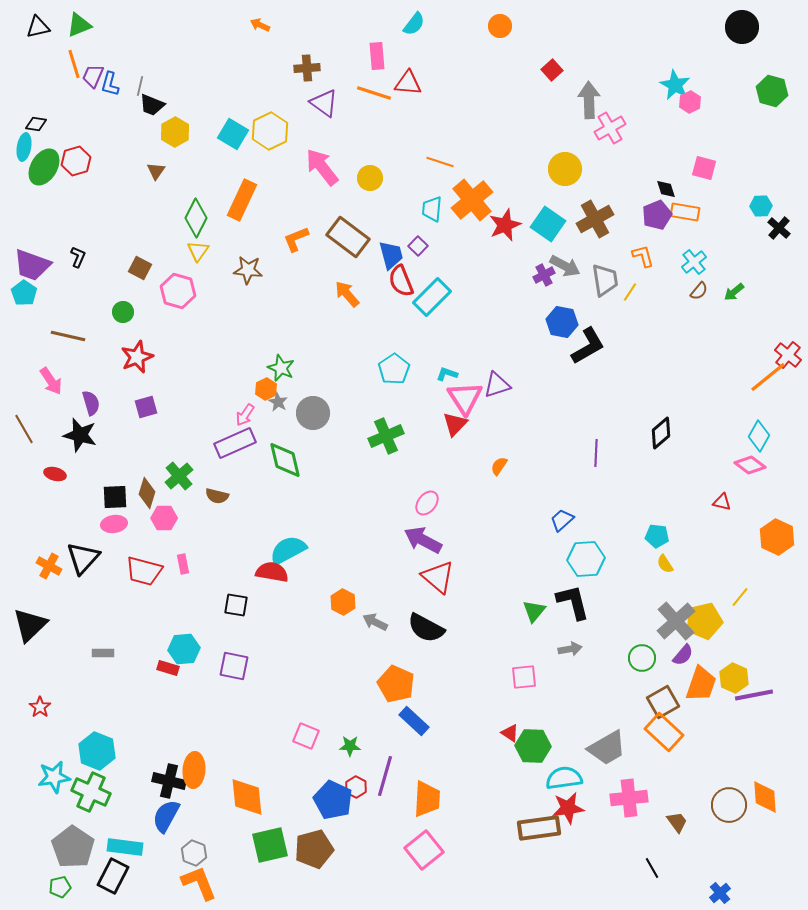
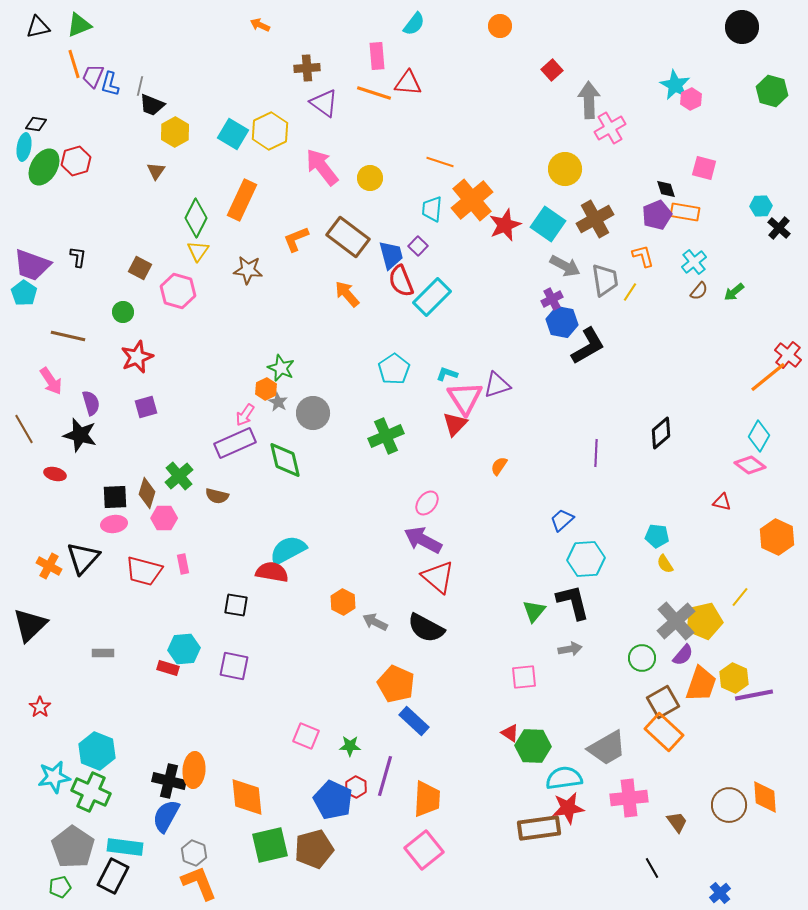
pink hexagon at (690, 102): moved 1 px right, 3 px up
black L-shape at (78, 257): rotated 15 degrees counterclockwise
purple cross at (544, 275): moved 8 px right, 24 px down
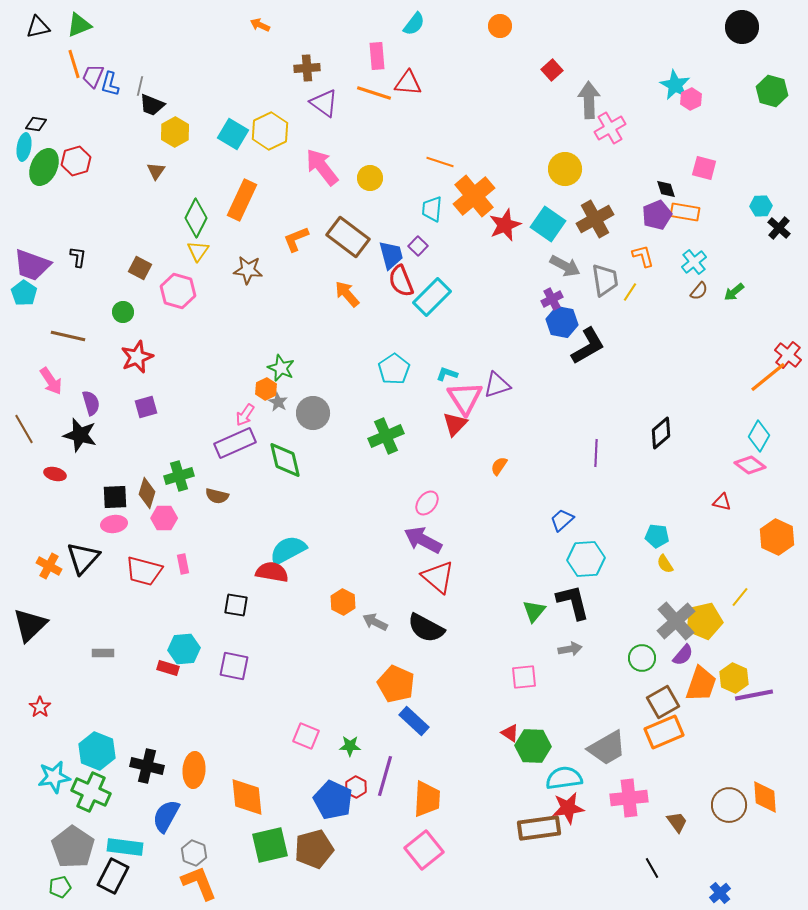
green ellipse at (44, 167): rotated 6 degrees counterclockwise
orange cross at (472, 200): moved 2 px right, 4 px up
green cross at (179, 476): rotated 24 degrees clockwise
orange rectangle at (664, 732): rotated 66 degrees counterclockwise
black cross at (169, 781): moved 22 px left, 15 px up
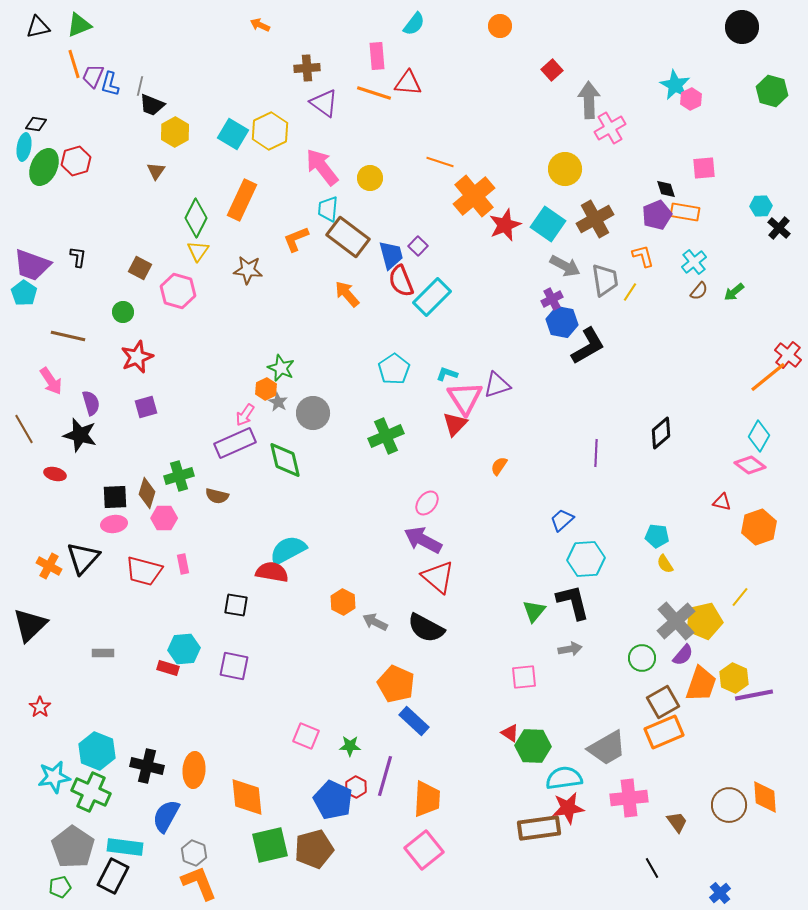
pink square at (704, 168): rotated 20 degrees counterclockwise
cyan trapezoid at (432, 209): moved 104 px left
orange hexagon at (777, 537): moved 18 px left, 10 px up; rotated 16 degrees clockwise
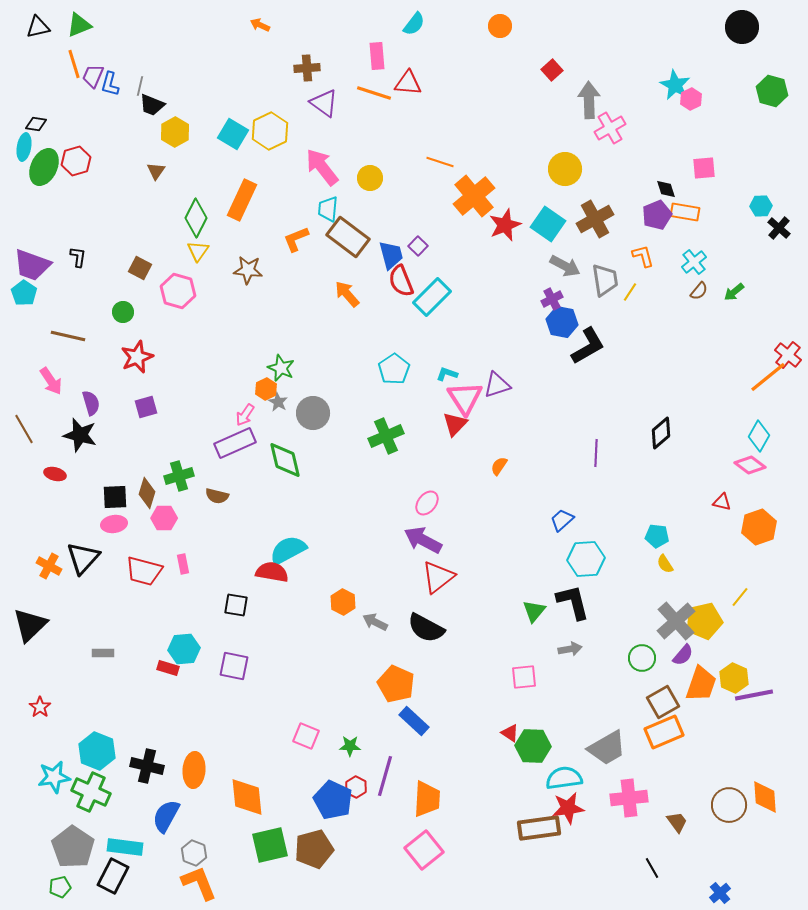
red triangle at (438, 577): rotated 42 degrees clockwise
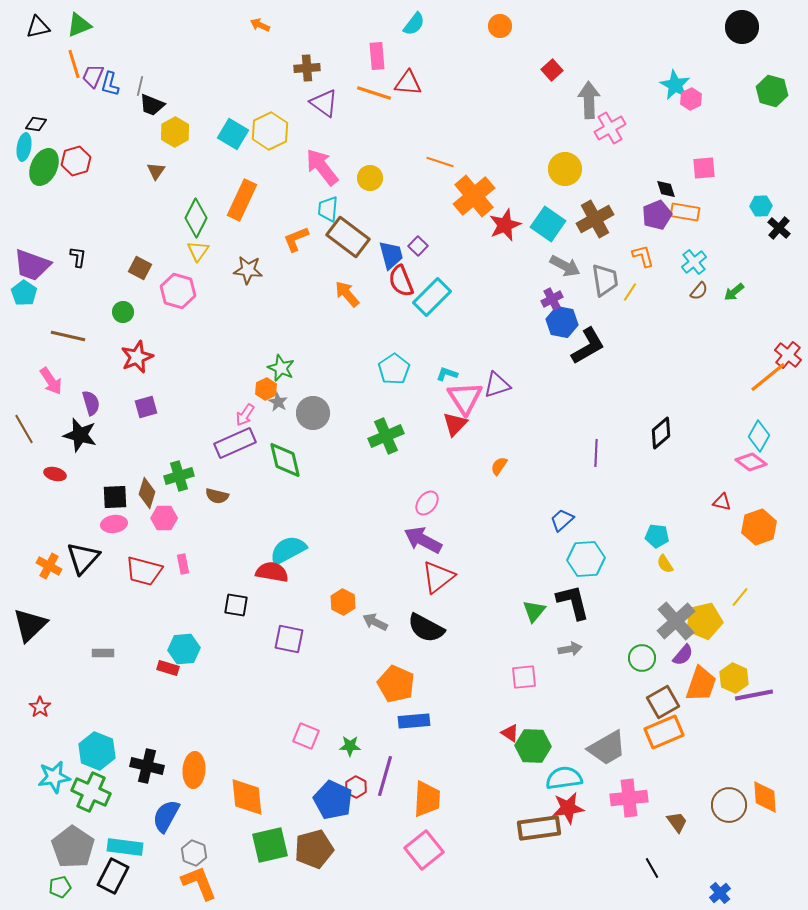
pink diamond at (750, 465): moved 1 px right, 3 px up
purple square at (234, 666): moved 55 px right, 27 px up
blue rectangle at (414, 721): rotated 48 degrees counterclockwise
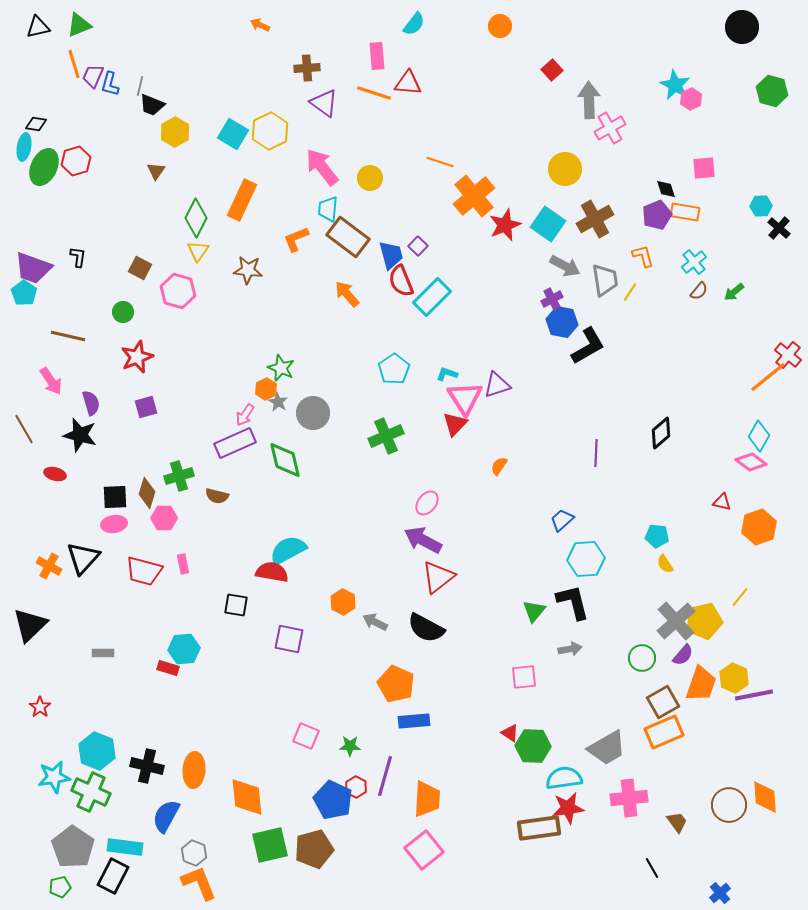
purple trapezoid at (32, 265): moved 1 px right, 3 px down
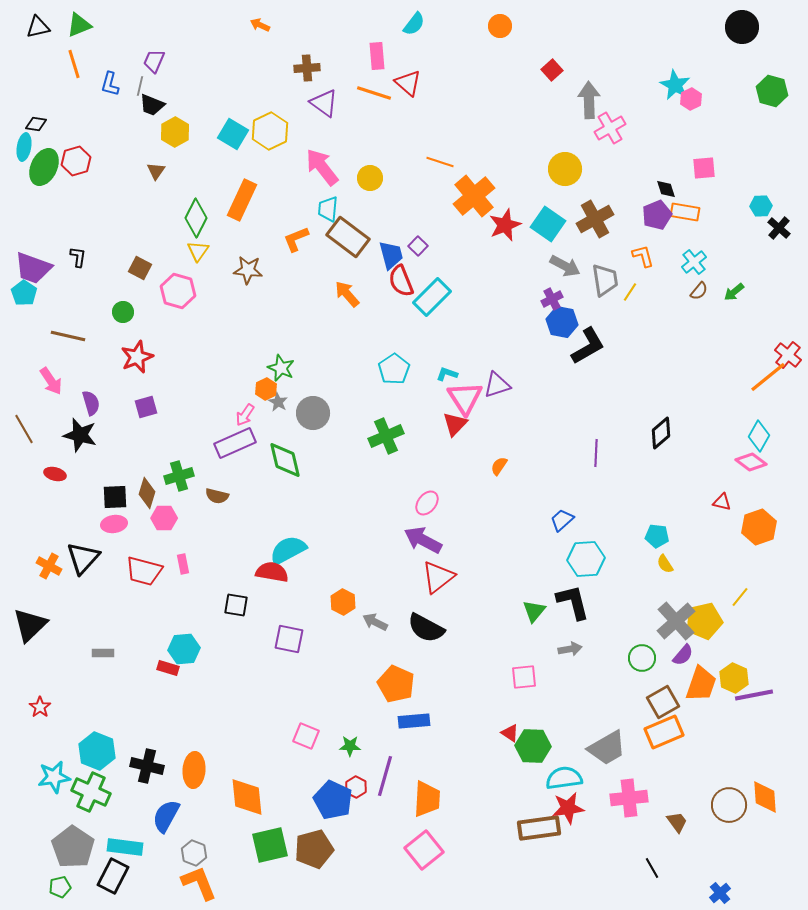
purple trapezoid at (93, 76): moved 61 px right, 15 px up
red triangle at (408, 83): rotated 36 degrees clockwise
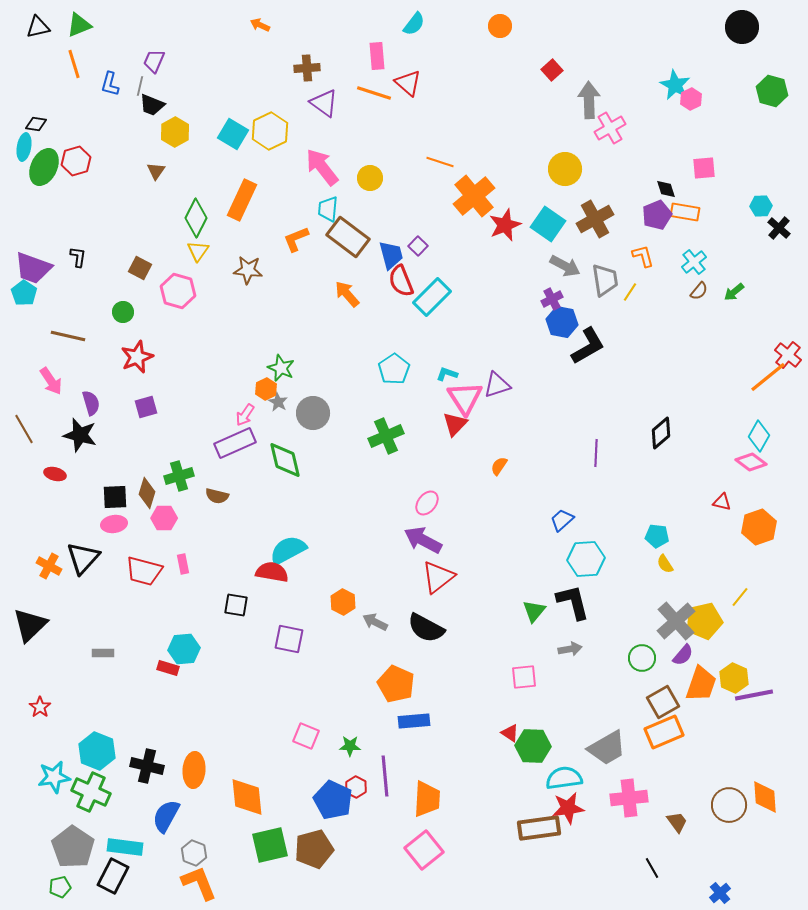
purple line at (385, 776): rotated 21 degrees counterclockwise
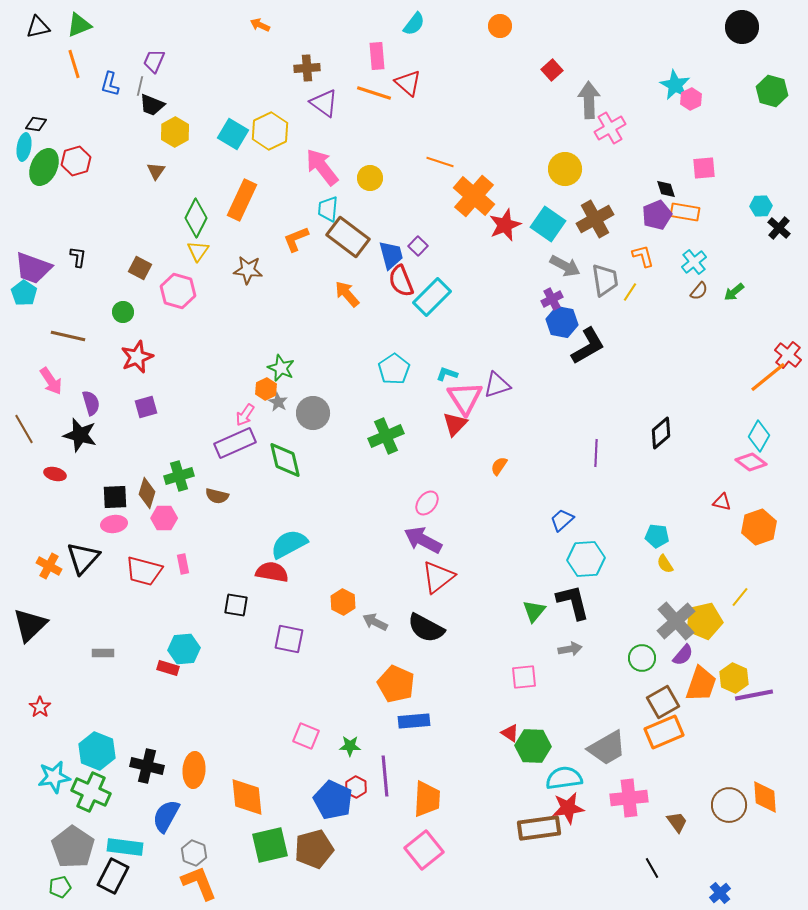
orange cross at (474, 196): rotated 9 degrees counterclockwise
cyan semicircle at (288, 550): moved 1 px right, 6 px up
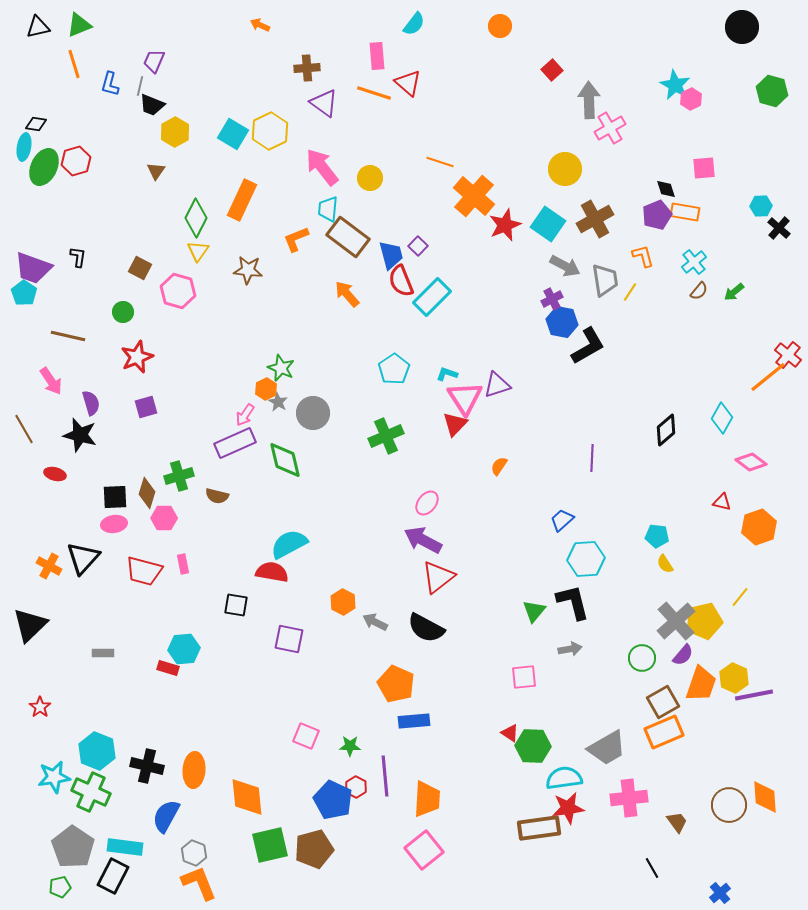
black diamond at (661, 433): moved 5 px right, 3 px up
cyan diamond at (759, 436): moved 37 px left, 18 px up
purple line at (596, 453): moved 4 px left, 5 px down
